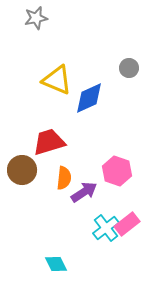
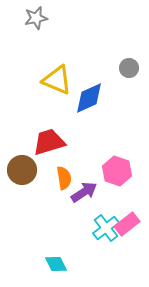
orange semicircle: rotated 15 degrees counterclockwise
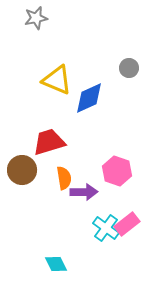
purple arrow: rotated 32 degrees clockwise
cyan cross: rotated 16 degrees counterclockwise
